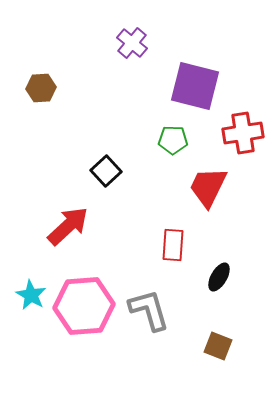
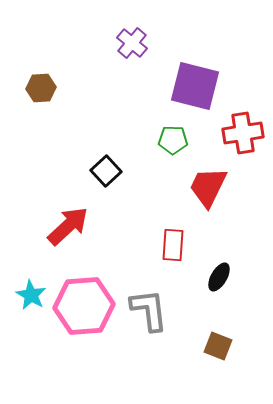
gray L-shape: rotated 9 degrees clockwise
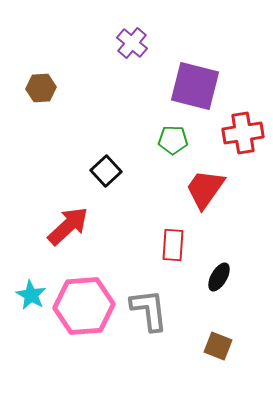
red trapezoid: moved 3 px left, 2 px down; rotated 9 degrees clockwise
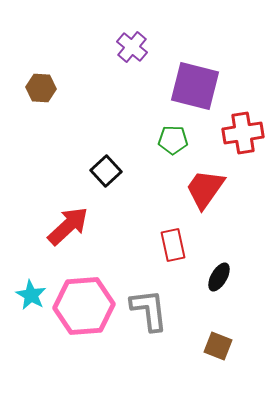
purple cross: moved 4 px down
brown hexagon: rotated 8 degrees clockwise
red rectangle: rotated 16 degrees counterclockwise
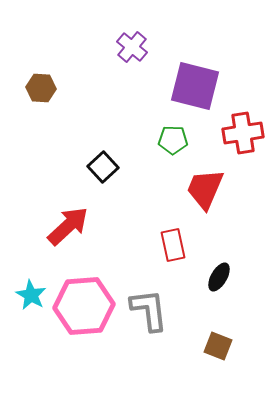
black square: moved 3 px left, 4 px up
red trapezoid: rotated 12 degrees counterclockwise
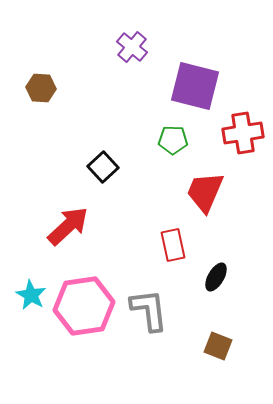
red trapezoid: moved 3 px down
black ellipse: moved 3 px left
pink hexagon: rotated 4 degrees counterclockwise
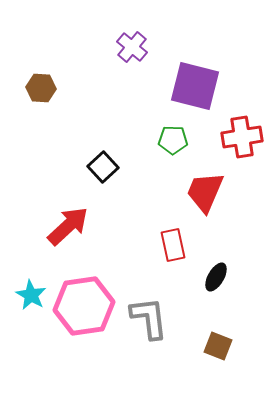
red cross: moved 1 px left, 4 px down
gray L-shape: moved 8 px down
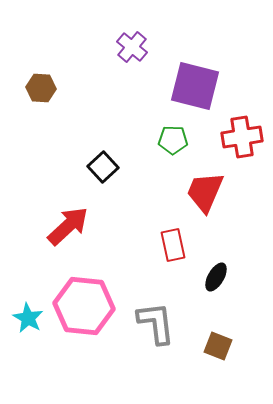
cyan star: moved 3 px left, 23 px down
pink hexagon: rotated 14 degrees clockwise
gray L-shape: moved 7 px right, 5 px down
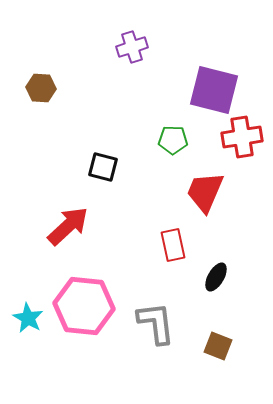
purple cross: rotated 32 degrees clockwise
purple square: moved 19 px right, 4 px down
black square: rotated 32 degrees counterclockwise
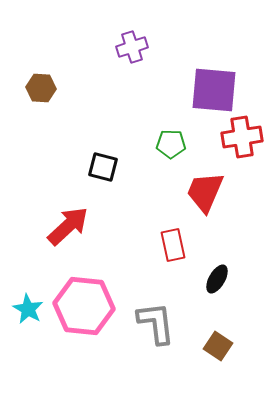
purple square: rotated 9 degrees counterclockwise
green pentagon: moved 2 px left, 4 px down
black ellipse: moved 1 px right, 2 px down
cyan star: moved 9 px up
brown square: rotated 12 degrees clockwise
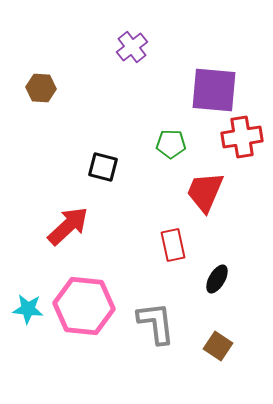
purple cross: rotated 20 degrees counterclockwise
cyan star: rotated 24 degrees counterclockwise
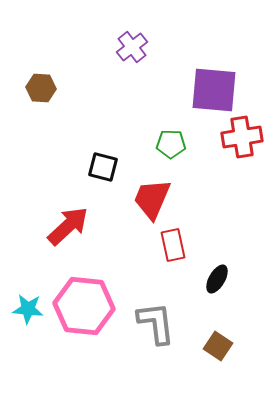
red trapezoid: moved 53 px left, 7 px down
